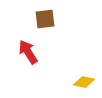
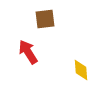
yellow diamond: moved 3 px left, 12 px up; rotated 75 degrees clockwise
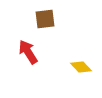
yellow diamond: moved 3 px up; rotated 40 degrees counterclockwise
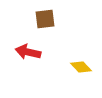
red arrow: rotated 45 degrees counterclockwise
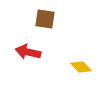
brown square: rotated 15 degrees clockwise
